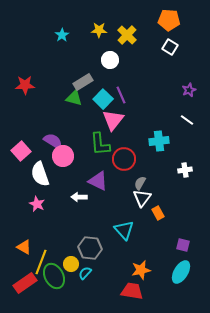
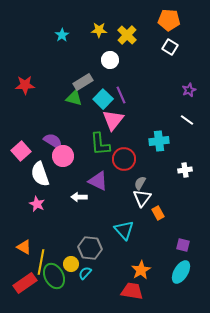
yellow line: rotated 10 degrees counterclockwise
orange star: rotated 18 degrees counterclockwise
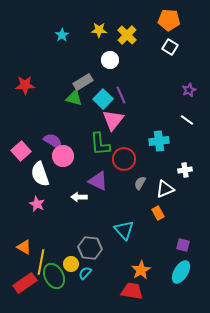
white triangle: moved 23 px right, 9 px up; rotated 30 degrees clockwise
